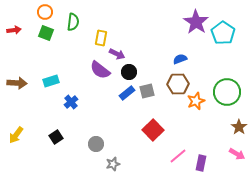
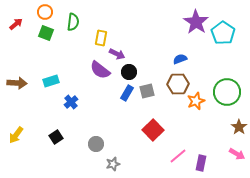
red arrow: moved 2 px right, 6 px up; rotated 32 degrees counterclockwise
blue rectangle: rotated 21 degrees counterclockwise
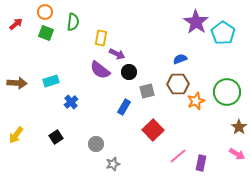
blue rectangle: moved 3 px left, 14 px down
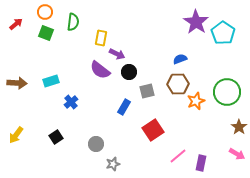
red square: rotated 10 degrees clockwise
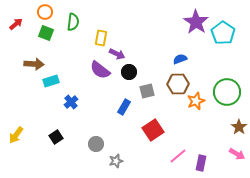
brown arrow: moved 17 px right, 19 px up
gray star: moved 3 px right, 3 px up
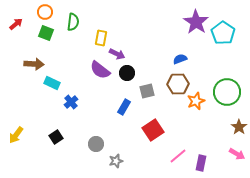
black circle: moved 2 px left, 1 px down
cyan rectangle: moved 1 px right, 2 px down; rotated 42 degrees clockwise
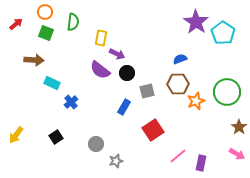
brown arrow: moved 4 px up
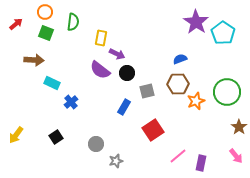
pink arrow: moved 1 px left, 2 px down; rotated 21 degrees clockwise
